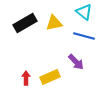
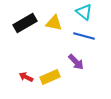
yellow triangle: rotated 24 degrees clockwise
red arrow: moved 1 px up; rotated 64 degrees counterclockwise
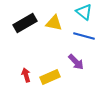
red arrow: moved 2 px up; rotated 48 degrees clockwise
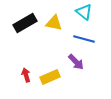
blue line: moved 3 px down
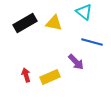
blue line: moved 8 px right, 3 px down
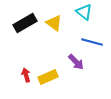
yellow triangle: rotated 24 degrees clockwise
yellow rectangle: moved 2 px left
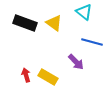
black rectangle: rotated 50 degrees clockwise
yellow rectangle: rotated 54 degrees clockwise
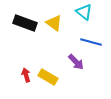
blue line: moved 1 px left
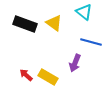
black rectangle: moved 1 px down
purple arrow: moved 1 px left, 1 px down; rotated 66 degrees clockwise
red arrow: rotated 32 degrees counterclockwise
